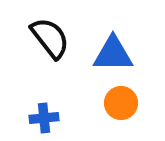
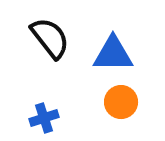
orange circle: moved 1 px up
blue cross: rotated 12 degrees counterclockwise
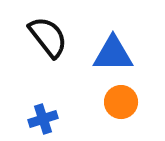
black semicircle: moved 2 px left, 1 px up
blue cross: moved 1 px left, 1 px down
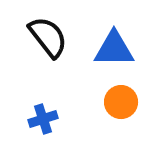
blue triangle: moved 1 px right, 5 px up
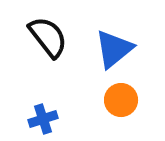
blue triangle: rotated 39 degrees counterclockwise
orange circle: moved 2 px up
